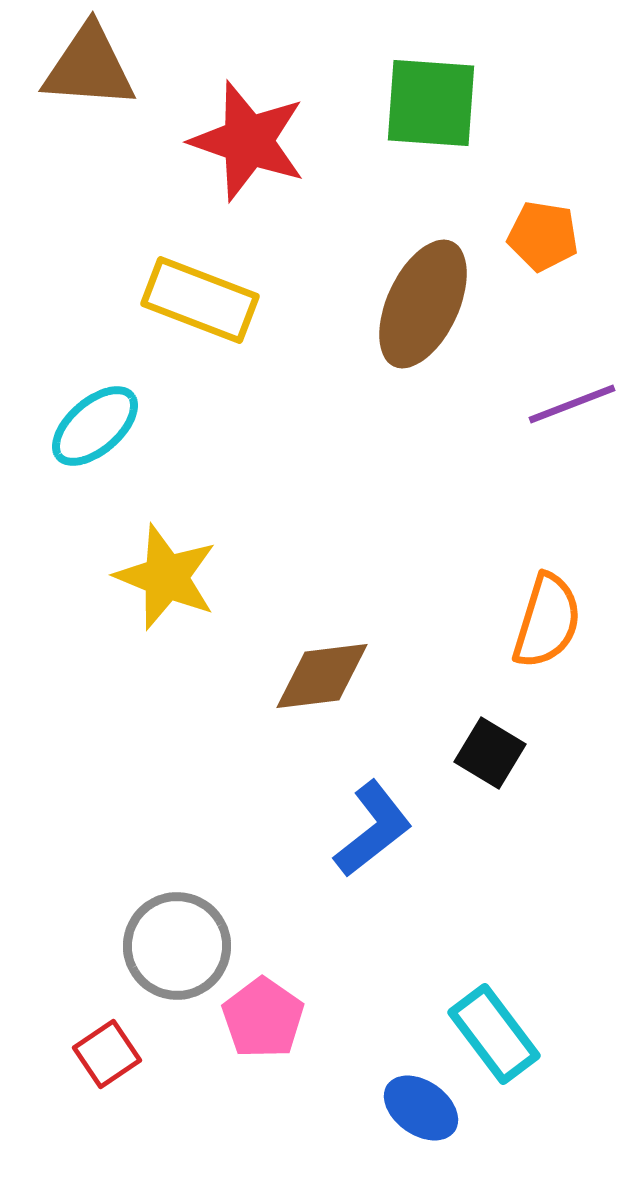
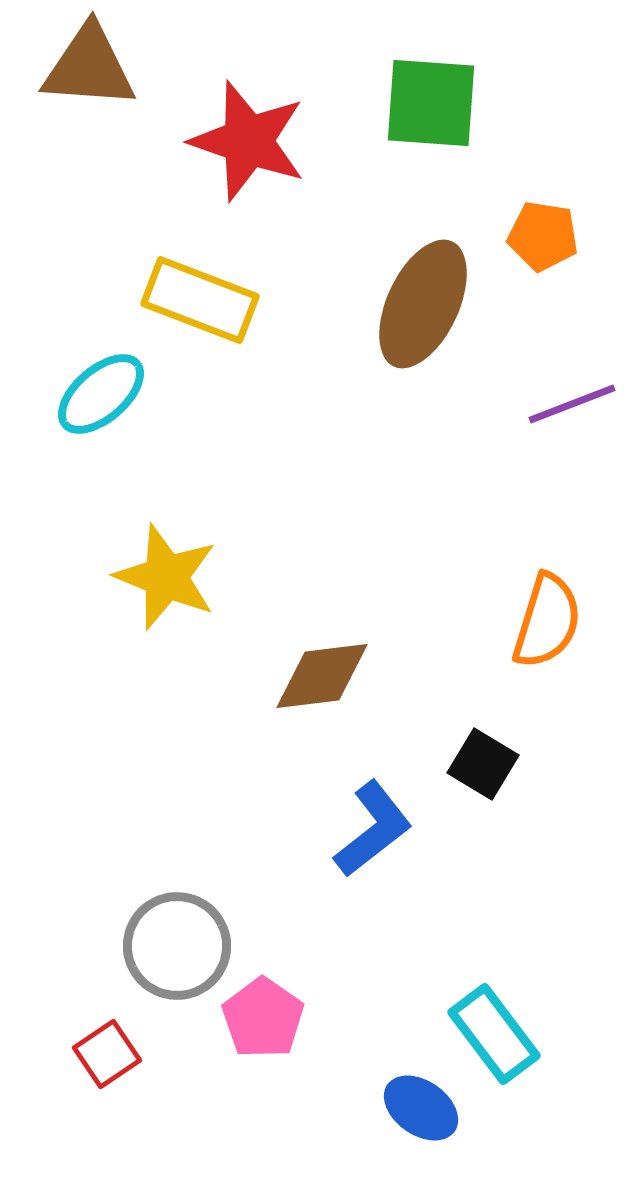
cyan ellipse: moved 6 px right, 32 px up
black square: moved 7 px left, 11 px down
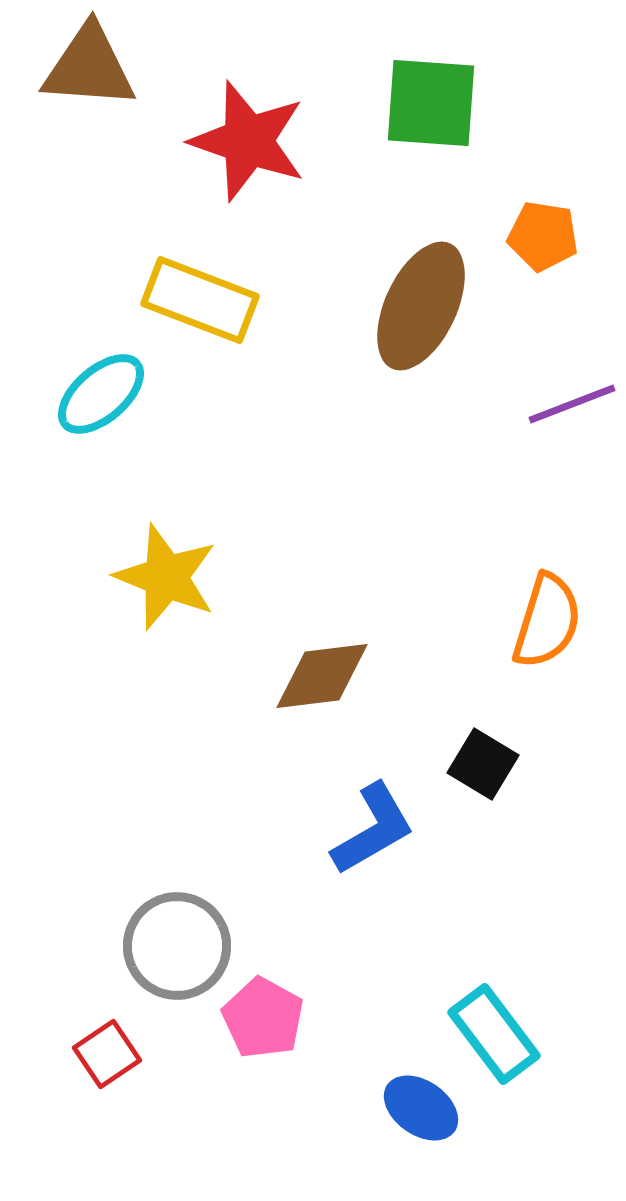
brown ellipse: moved 2 px left, 2 px down
blue L-shape: rotated 8 degrees clockwise
pink pentagon: rotated 6 degrees counterclockwise
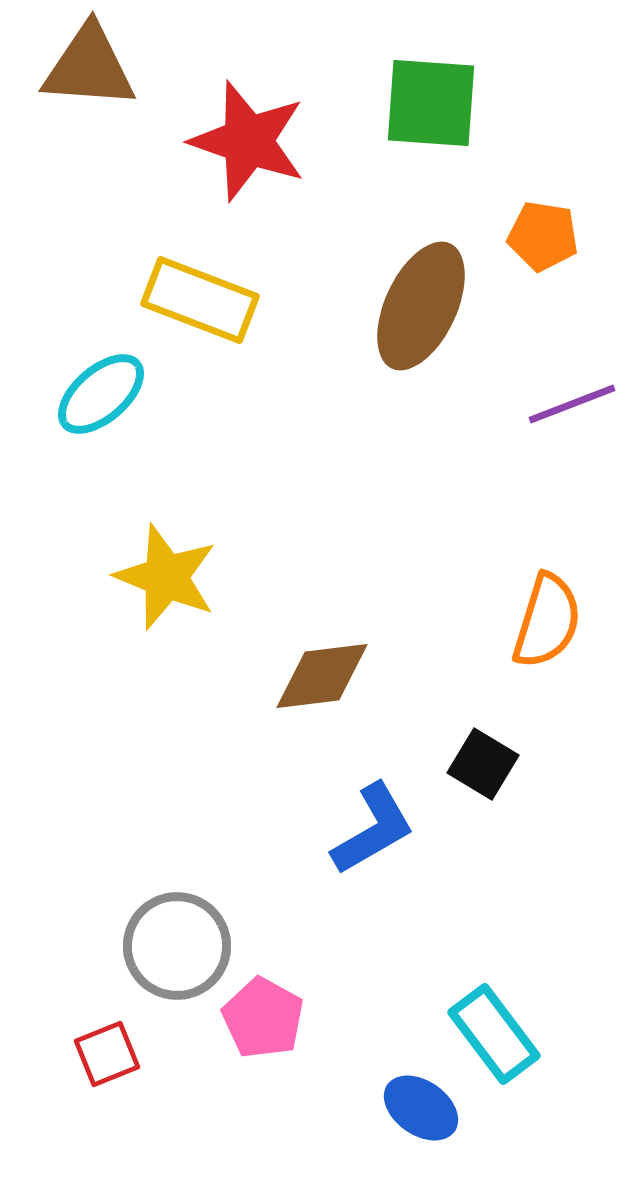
red square: rotated 12 degrees clockwise
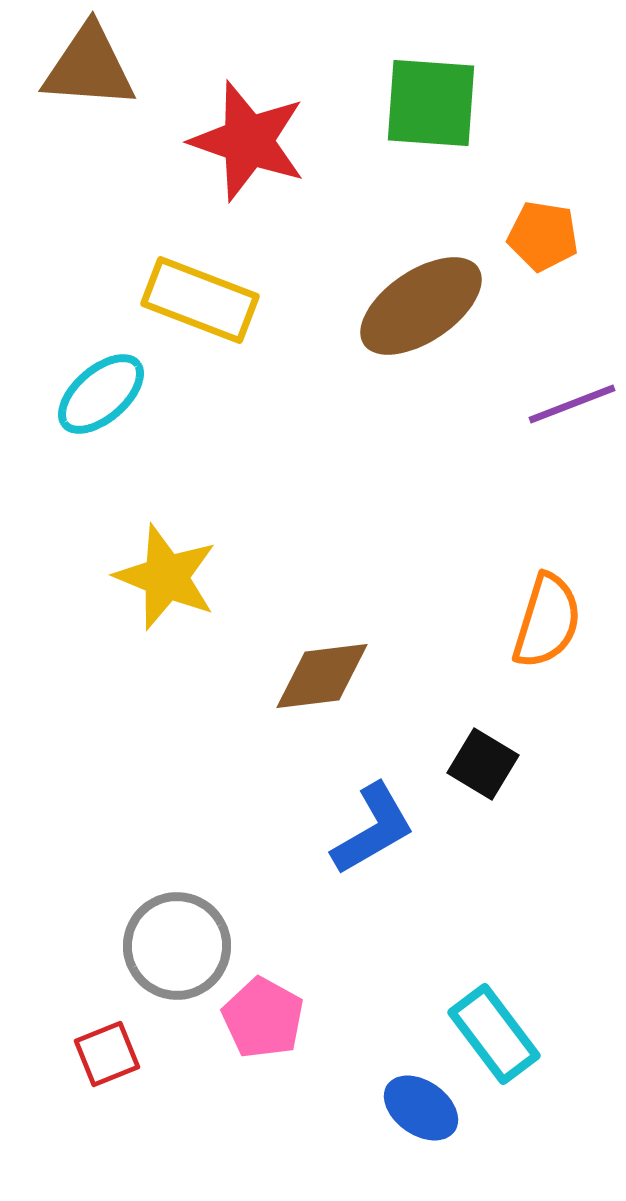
brown ellipse: rotated 31 degrees clockwise
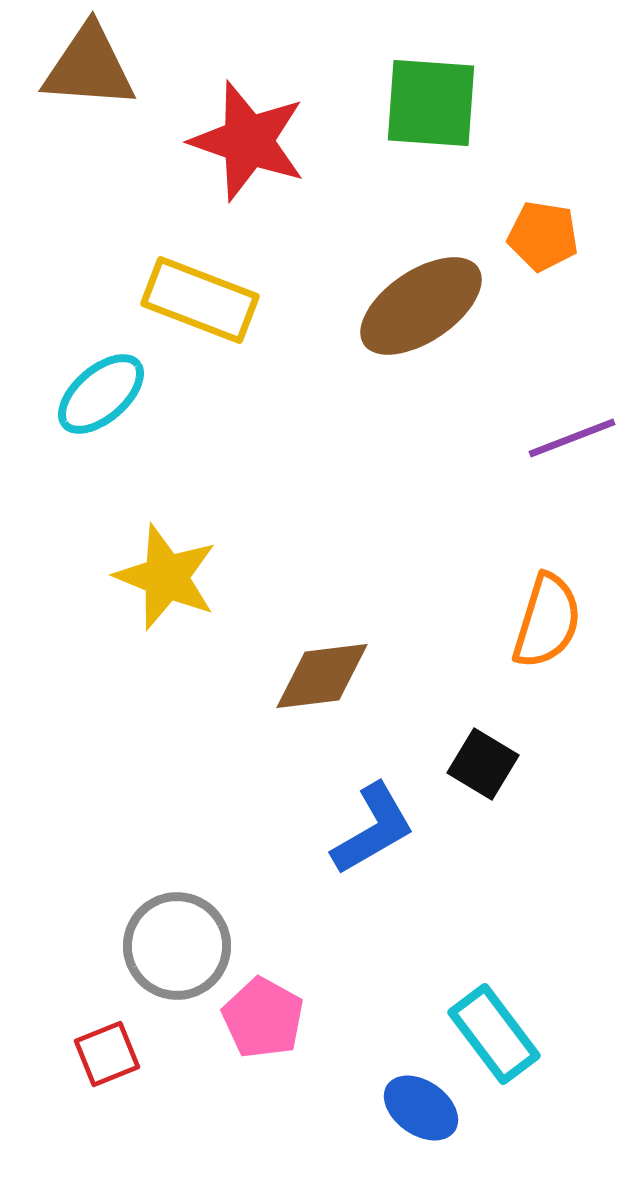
purple line: moved 34 px down
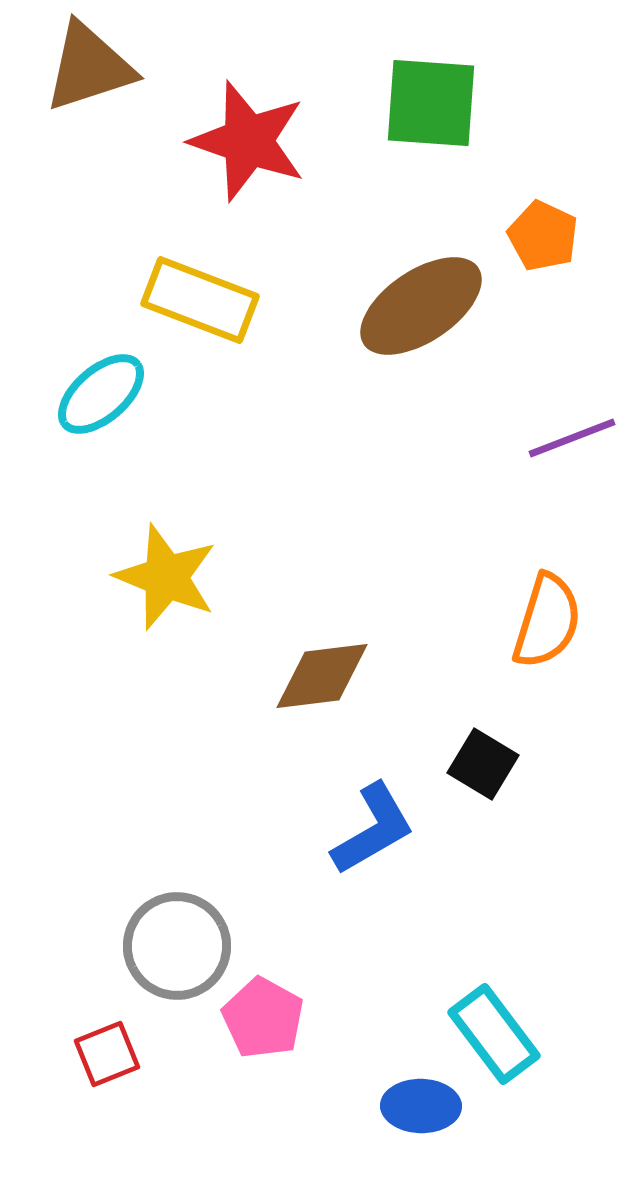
brown triangle: rotated 22 degrees counterclockwise
orange pentagon: rotated 16 degrees clockwise
blue ellipse: moved 2 px up; rotated 34 degrees counterclockwise
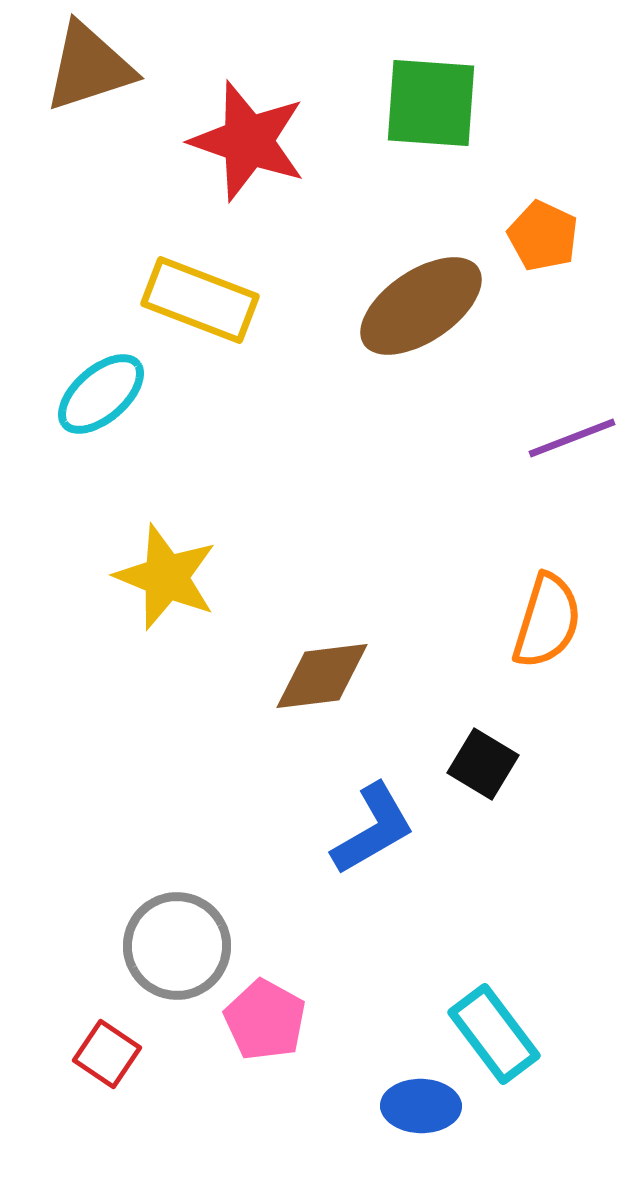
pink pentagon: moved 2 px right, 2 px down
red square: rotated 34 degrees counterclockwise
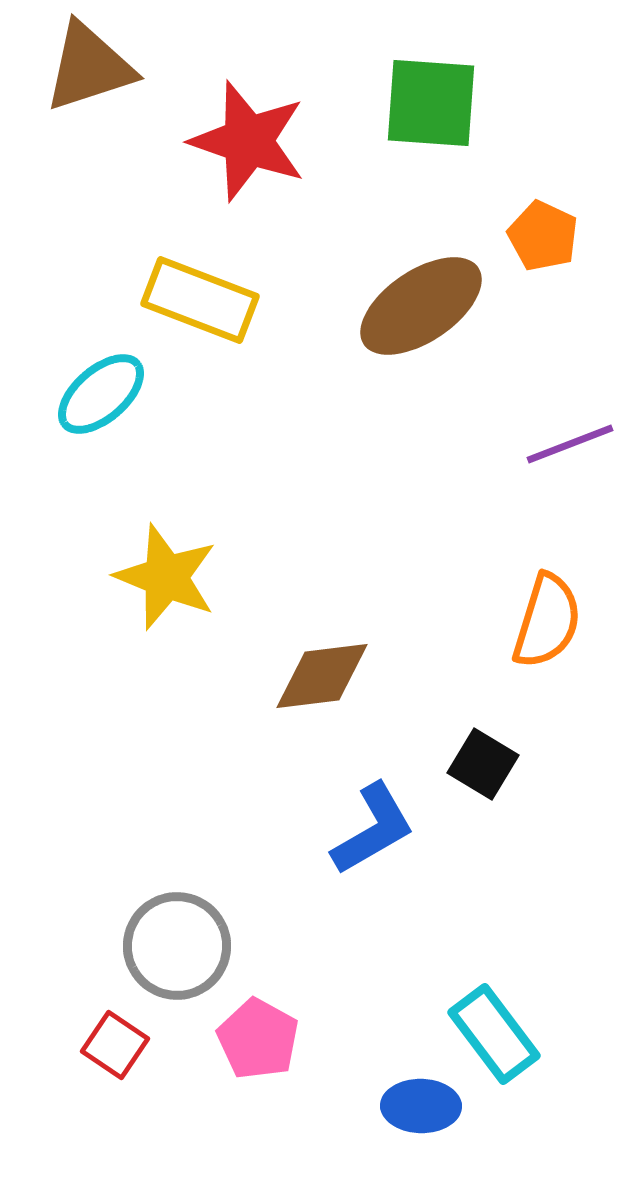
purple line: moved 2 px left, 6 px down
pink pentagon: moved 7 px left, 19 px down
red square: moved 8 px right, 9 px up
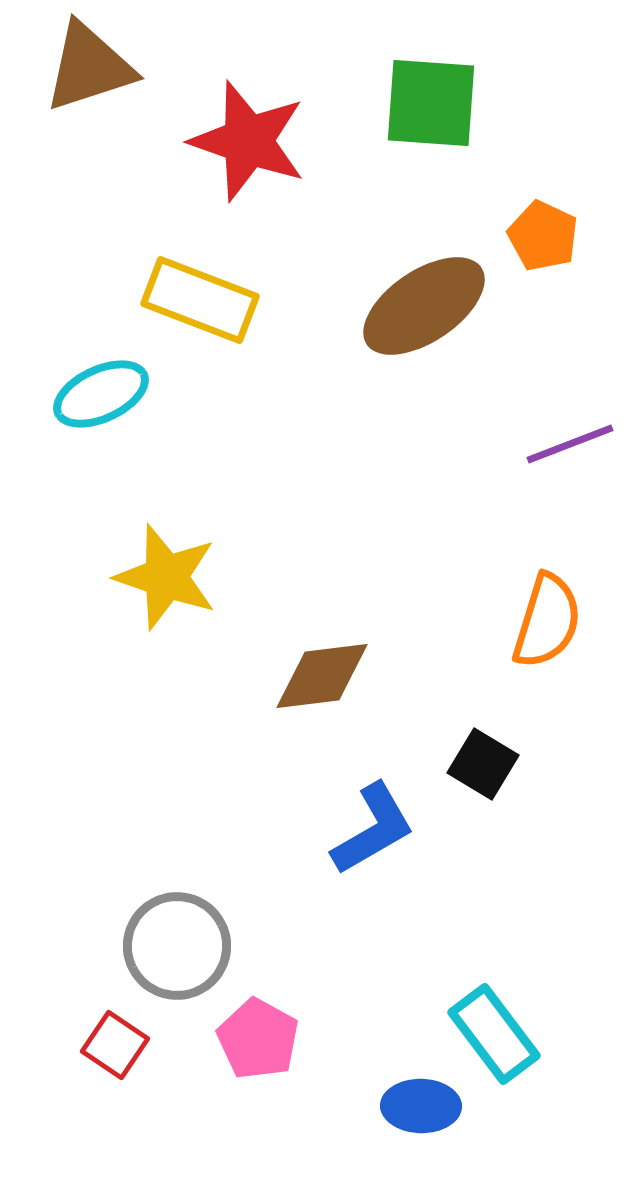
brown ellipse: moved 3 px right
cyan ellipse: rotated 16 degrees clockwise
yellow star: rotated 3 degrees counterclockwise
